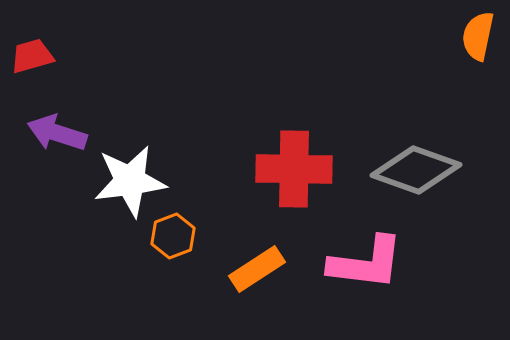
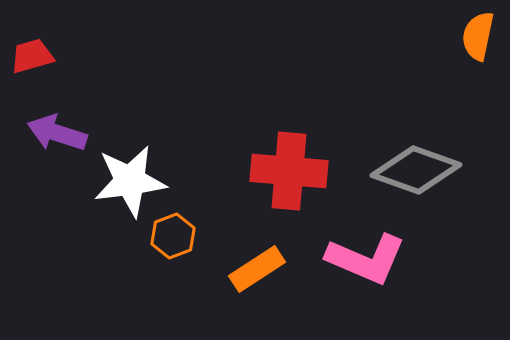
red cross: moved 5 px left, 2 px down; rotated 4 degrees clockwise
pink L-shape: moved 4 px up; rotated 16 degrees clockwise
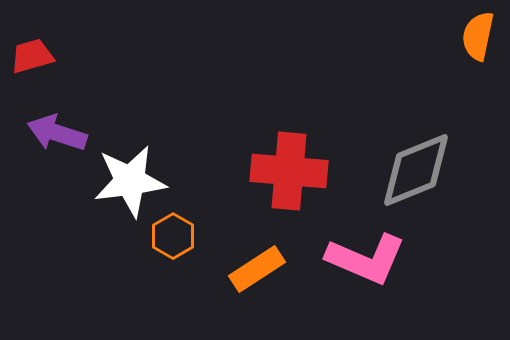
gray diamond: rotated 42 degrees counterclockwise
orange hexagon: rotated 9 degrees counterclockwise
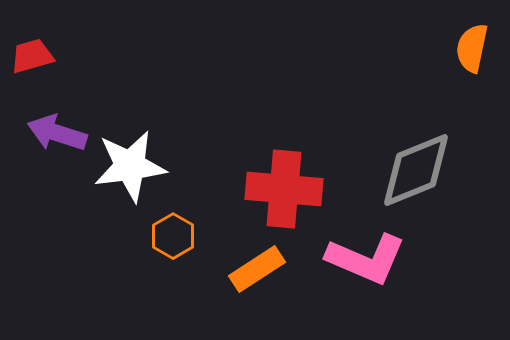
orange semicircle: moved 6 px left, 12 px down
red cross: moved 5 px left, 18 px down
white star: moved 15 px up
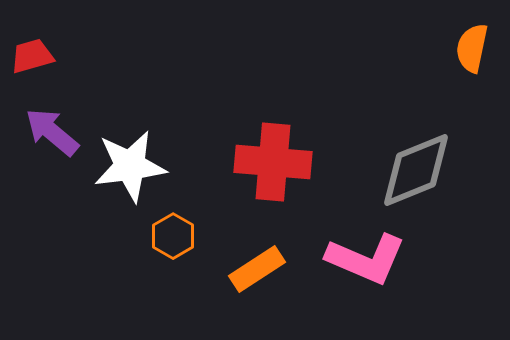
purple arrow: moved 5 px left, 1 px up; rotated 22 degrees clockwise
red cross: moved 11 px left, 27 px up
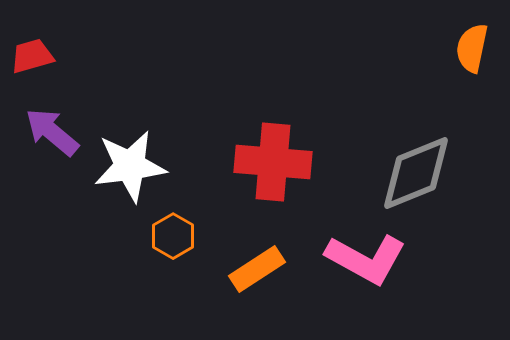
gray diamond: moved 3 px down
pink L-shape: rotated 6 degrees clockwise
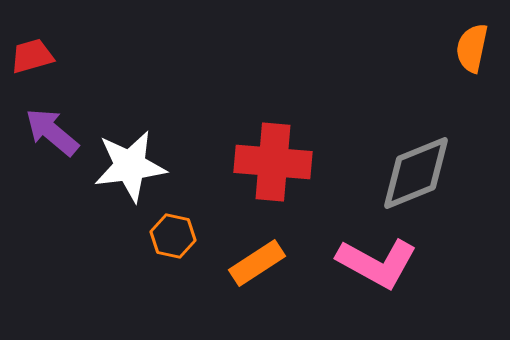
orange hexagon: rotated 18 degrees counterclockwise
pink L-shape: moved 11 px right, 4 px down
orange rectangle: moved 6 px up
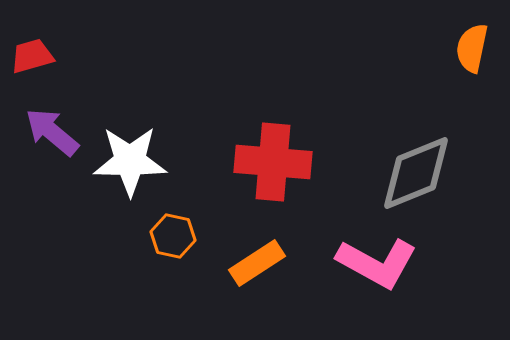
white star: moved 5 px up; rotated 8 degrees clockwise
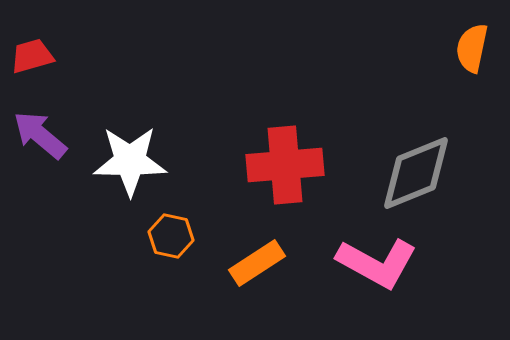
purple arrow: moved 12 px left, 3 px down
red cross: moved 12 px right, 3 px down; rotated 10 degrees counterclockwise
orange hexagon: moved 2 px left
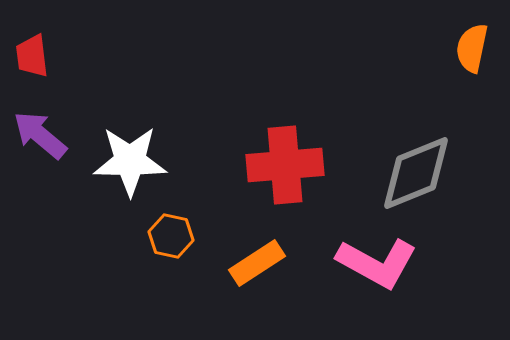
red trapezoid: rotated 81 degrees counterclockwise
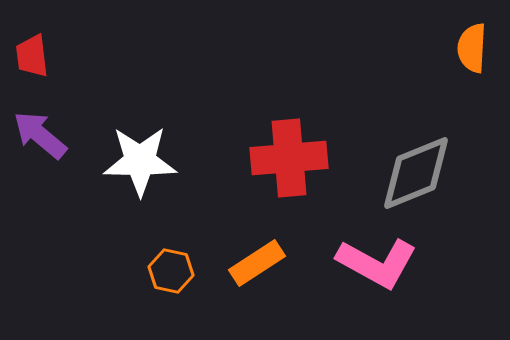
orange semicircle: rotated 9 degrees counterclockwise
white star: moved 10 px right
red cross: moved 4 px right, 7 px up
orange hexagon: moved 35 px down
